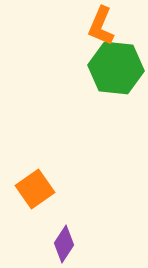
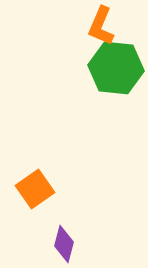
purple diamond: rotated 18 degrees counterclockwise
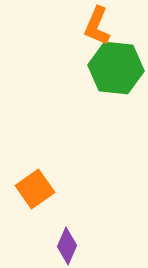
orange L-shape: moved 4 px left
purple diamond: moved 3 px right, 2 px down; rotated 9 degrees clockwise
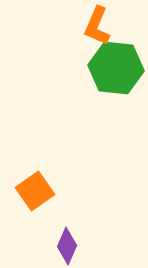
orange square: moved 2 px down
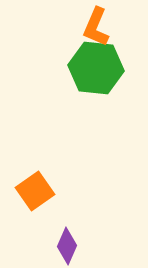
orange L-shape: moved 1 px left, 1 px down
green hexagon: moved 20 px left
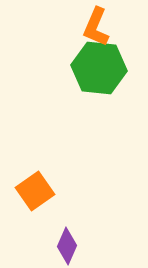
green hexagon: moved 3 px right
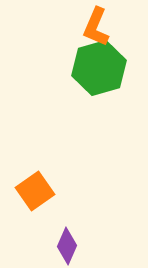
green hexagon: rotated 22 degrees counterclockwise
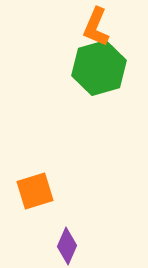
orange square: rotated 18 degrees clockwise
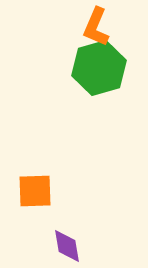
orange square: rotated 15 degrees clockwise
purple diamond: rotated 33 degrees counterclockwise
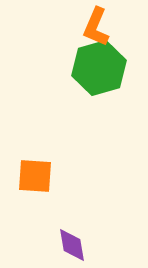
orange square: moved 15 px up; rotated 6 degrees clockwise
purple diamond: moved 5 px right, 1 px up
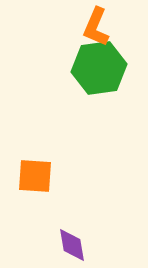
green hexagon: rotated 8 degrees clockwise
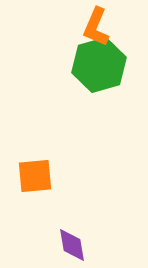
green hexagon: moved 3 px up; rotated 8 degrees counterclockwise
orange square: rotated 9 degrees counterclockwise
